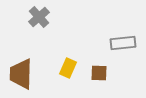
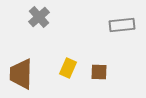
gray rectangle: moved 1 px left, 18 px up
brown square: moved 1 px up
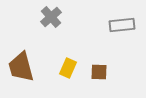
gray cross: moved 12 px right
brown trapezoid: moved 7 px up; rotated 16 degrees counterclockwise
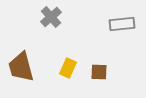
gray rectangle: moved 1 px up
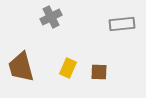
gray cross: rotated 15 degrees clockwise
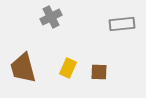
brown trapezoid: moved 2 px right, 1 px down
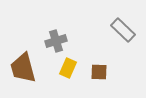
gray cross: moved 5 px right, 24 px down; rotated 10 degrees clockwise
gray rectangle: moved 1 px right, 6 px down; rotated 50 degrees clockwise
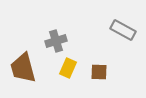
gray rectangle: rotated 15 degrees counterclockwise
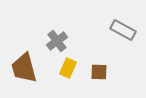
gray cross: moved 1 px right; rotated 20 degrees counterclockwise
brown trapezoid: moved 1 px right
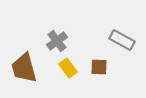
gray rectangle: moved 1 px left, 10 px down
yellow rectangle: rotated 60 degrees counterclockwise
brown square: moved 5 px up
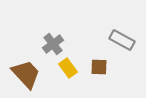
gray cross: moved 4 px left, 3 px down
brown trapezoid: moved 2 px right, 6 px down; rotated 152 degrees clockwise
